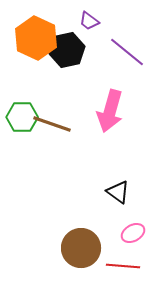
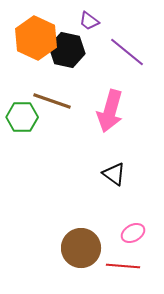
black hexagon: rotated 24 degrees clockwise
brown line: moved 23 px up
black triangle: moved 4 px left, 18 px up
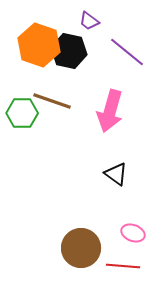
orange hexagon: moved 3 px right, 7 px down; rotated 6 degrees counterclockwise
black hexagon: moved 2 px right, 1 px down
green hexagon: moved 4 px up
black triangle: moved 2 px right
pink ellipse: rotated 50 degrees clockwise
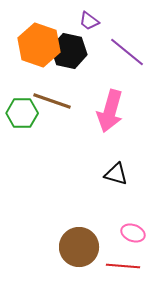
black triangle: rotated 20 degrees counterclockwise
brown circle: moved 2 px left, 1 px up
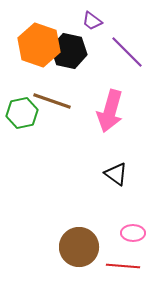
purple trapezoid: moved 3 px right
purple line: rotated 6 degrees clockwise
green hexagon: rotated 12 degrees counterclockwise
black triangle: rotated 20 degrees clockwise
pink ellipse: rotated 20 degrees counterclockwise
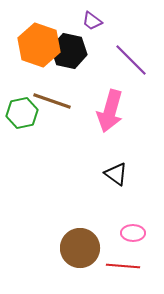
purple line: moved 4 px right, 8 px down
brown circle: moved 1 px right, 1 px down
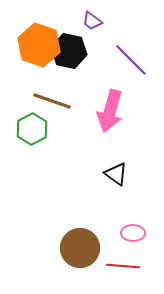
green hexagon: moved 10 px right, 16 px down; rotated 16 degrees counterclockwise
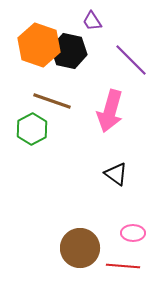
purple trapezoid: rotated 20 degrees clockwise
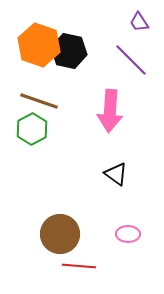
purple trapezoid: moved 47 px right, 1 px down
brown line: moved 13 px left
pink arrow: rotated 12 degrees counterclockwise
pink ellipse: moved 5 px left, 1 px down
brown circle: moved 20 px left, 14 px up
red line: moved 44 px left
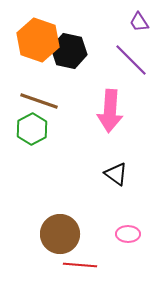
orange hexagon: moved 1 px left, 5 px up
red line: moved 1 px right, 1 px up
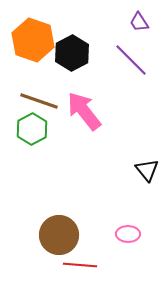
orange hexagon: moved 5 px left
black hexagon: moved 3 px right, 2 px down; rotated 20 degrees clockwise
pink arrow: moved 26 px left; rotated 138 degrees clockwise
black triangle: moved 31 px right, 4 px up; rotated 15 degrees clockwise
brown circle: moved 1 px left, 1 px down
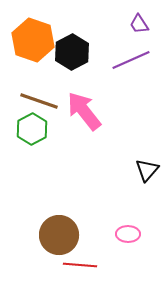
purple trapezoid: moved 2 px down
black hexagon: moved 1 px up
purple line: rotated 69 degrees counterclockwise
black triangle: rotated 20 degrees clockwise
